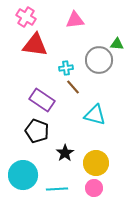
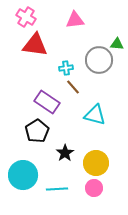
purple rectangle: moved 5 px right, 2 px down
black pentagon: rotated 20 degrees clockwise
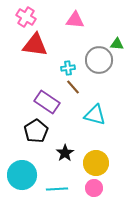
pink triangle: rotated 12 degrees clockwise
cyan cross: moved 2 px right
black pentagon: moved 1 px left
cyan circle: moved 1 px left
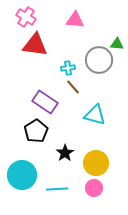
purple rectangle: moved 2 px left
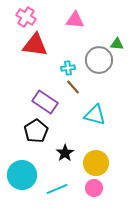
cyan line: rotated 20 degrees counterclockwise
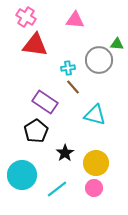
cyan line: rotated 15 degrees counterclockwise
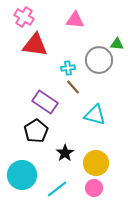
pink cross: moved 2 px left
